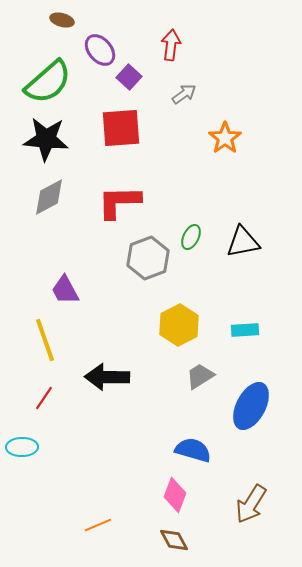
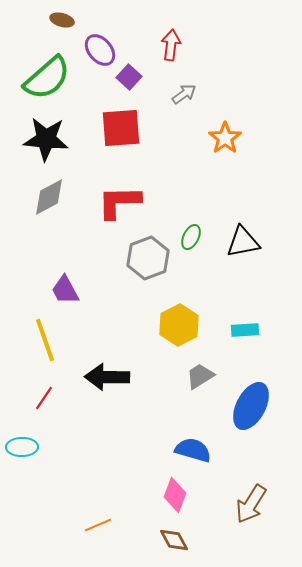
green semicircle: moved 1 px left, 4 px up
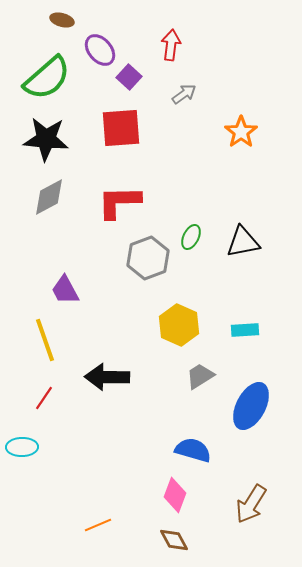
orange star: moved 16 px right, 6 px up
yellow hexagon: rotated 9 degrees counterclockwise
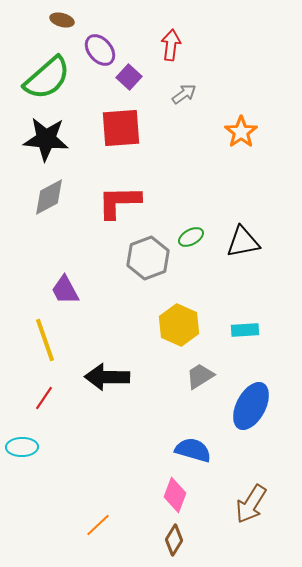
green ellipse: rotated 35 degrees clockwise
orange line: rotated 20 degrees counterclockwise
brown diamond: rotated 60 degrees clockwise
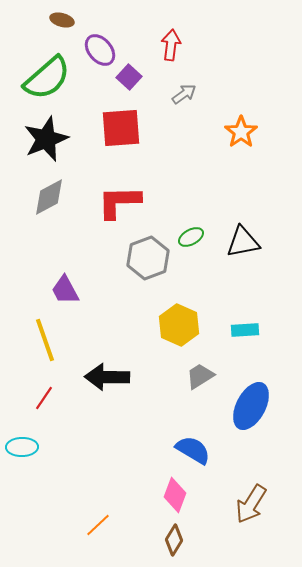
black star: rotated 27 degrees counterclockwise
blue semicircle: rotated 15 degrees clockwise
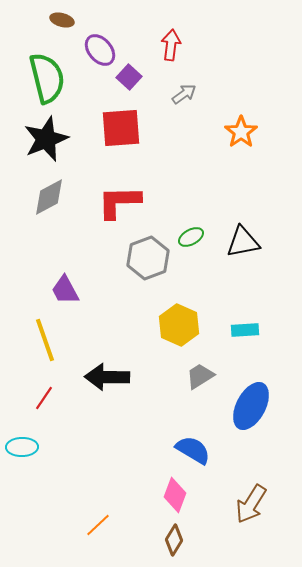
green semicircle: rotated 63 degrees counterclockwise
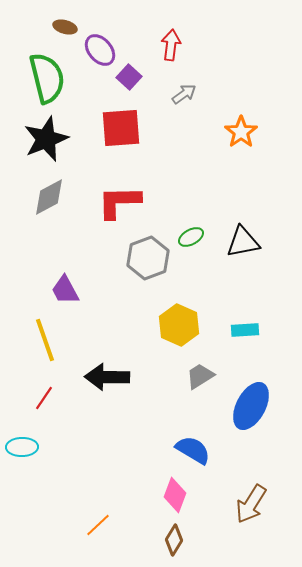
brown ellipse: moved 3 px right, 7 px down
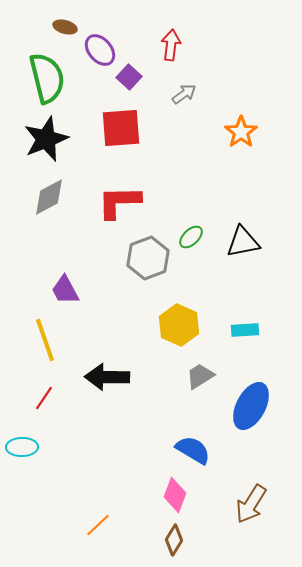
green ellipse: rotated 15 degrees counterclockwise
